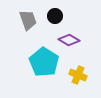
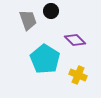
black circle: moved 4 px left, 5 px up
purple diamond: moved 6 px right; rotated 15 degrees clockwise
cyan pentagon: moved 1 px right, 3 px up
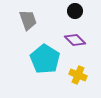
black circle: moved 24 px right
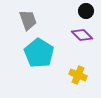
black circle: moved 11 px right
purple diamond: moved 7 px right, 5 px up
cyan pentagon: moved 6 px left, 6 px up
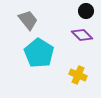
gray trapezoid: rotated 20 degrees counterclockwise
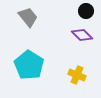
gray trapezoid: moved 3 px up
cyan pentagon: moved 10 px left, 12 px down
yellow cross: moved 1 px left
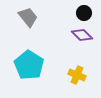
black circle: moved 2 px left, 2 px down
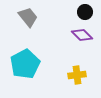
black circle: moved 1 px right, 1 px up
cyan pentagon: moved 4 px left, 1 px up; rotated 12 degrees clockwise
yellow cross: rotated 30 degrees counterclockwise
